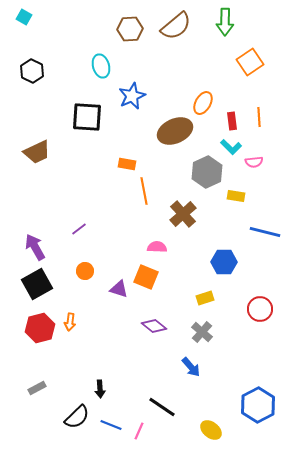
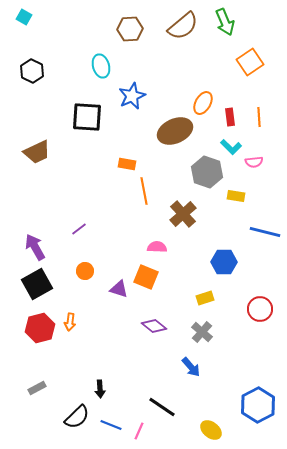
green arrow at (225, 22): rotated 24 degrees counterclockwise
brown semicircle at (176, 26): moved 7 px right
red rectangle at (232, 121): moved 2 px left, 4 px up
gray hexagon at (207, 172): rotated 16 degrees counterclockwise
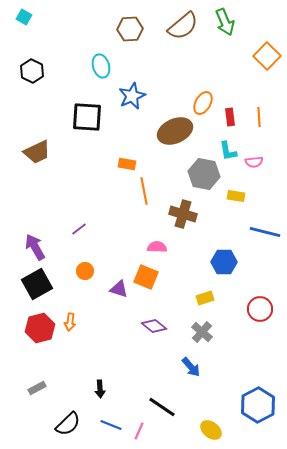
orange square at (250, 62): moved 17 px right, 6 px up; rotated 12 degrees counterclockwise
cyan L-shape at (231, 147): moved 3 px left, 4 px down; rotated 35 degrees clockwise
gray hexagon at (207, 172): moved 3 px left, 2 px down; rotated 8 degrees counterclockwise
brown cross at (183, 214): rotated 32 degrees counterclockwise
black semicircle at (77, 417): moved 9 px left, 7 px down
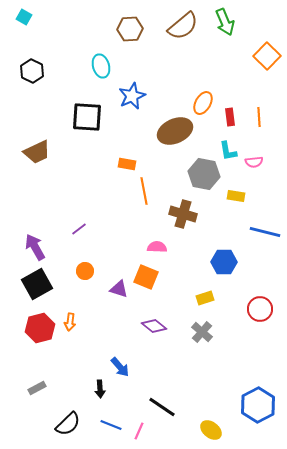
blue arrow at (191, 367): moved 71 px left
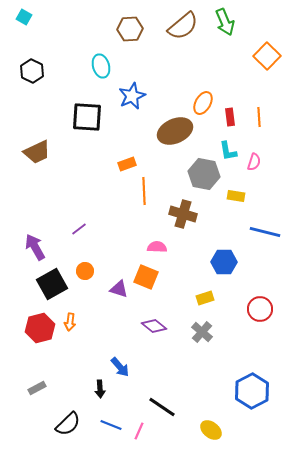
pink semicircle at (254, 162): rotated 66 degrees counterclockwise
orange rectangle at (127, 164): rotated 30 degrees counterclockwise
orange line at (144, 191): rotated 8 degrees clockwise
black square at (37, 284): moved 15 px right
blue hexagon at (258, 405): moved 6 px left, 14 px up
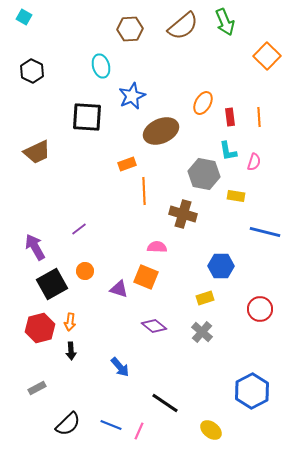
brown ellipse at (175, 131): moved 14 px left
blue hexagon at (224, 262): moved 3 px left, 4 px down
black arrow at (100, 389): moved 29 px left, 38 px up
black line at (162, 407): moved 3 px right, 4 px up
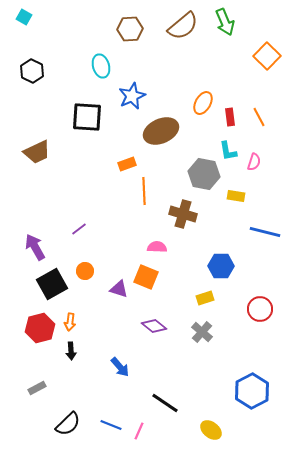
orange line at (259, 117): rotated 24 degrees counterclockwise
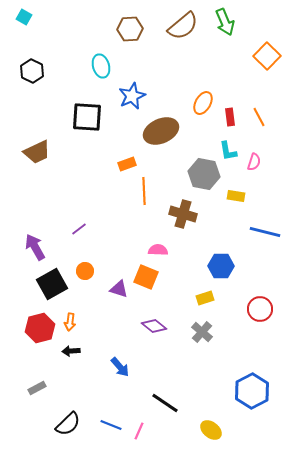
pink semicircle at (157, 247): moved 1 px right, 3 px down
black arrow at (71, 351): rotated 90 degrees clockwise
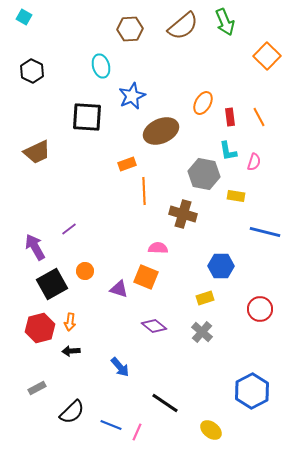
purple line at (79, 229): moved 10 px left
pink semicircle at (158, 250): moved 2 px up
black semicircle at (68, 424): moved 4 px right, 12 px up
pink line at (139, 431): moved 2 px left, 1 px down
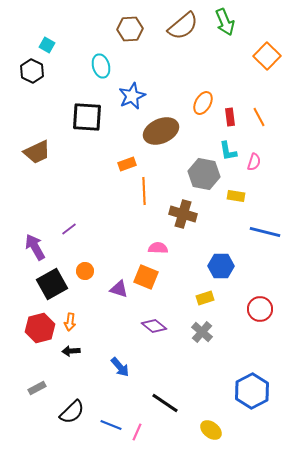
cyan square at (24, 17): moved 23 px right, 28 px down
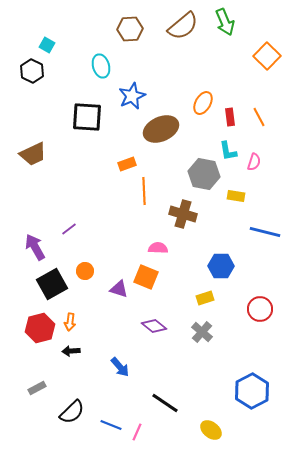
brown ellipse at (161, 131): moved 2 px up
brown trapezoid at (37, 152): moved 4 px left, 2 px down
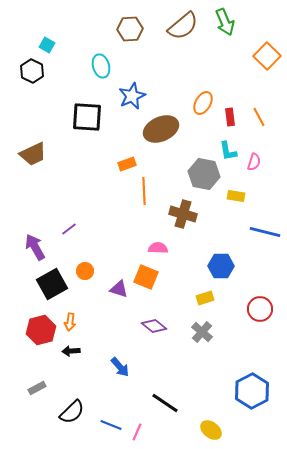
red hexagon at (40, 328): moved 1 px right, 2 px down
